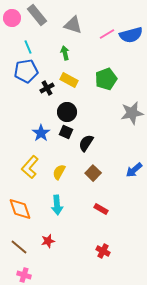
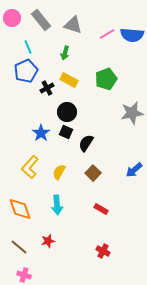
gray rectangle: moved 4 px right, 5 px down
blue semicircle: moved 1 px right; rotated 20 degrees clockwise
green arrow: rotated 152 degrees counterclockwise
blue pentagon: rotated 15 degrees counterclockwise
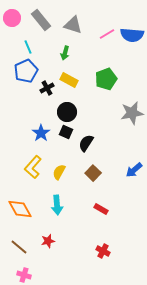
yellow L-shape: moved 3 px right
orange diamond: rotated 10 degrees counterclockwise
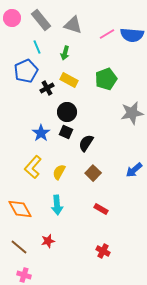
cyan line: moved 9 px right
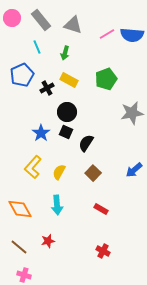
blue pentagon: moved 4 px left, 4 px down
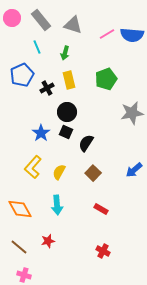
yellow rectangle: rotated 48 degrees clockwise
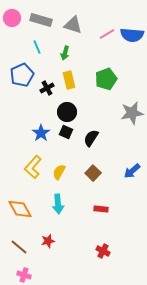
gray rectangle: rotated 35 degrees counterclockwise
black semicircle: moved 5 px right, 5 px up
blue arrow: moved 2 px left, 1 px down
cyan arrow: moved 1 px right, 1 px up
red rectangle: rotated 24 degrees counterclockwise
